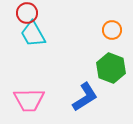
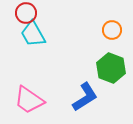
red circle: moved 1 px left
pink trapezoid: rotated 36 degrees clockwise
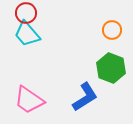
cyan trapezoid: moved 6 px left; rotated 12 degrees counterclockwise
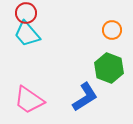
green hexagon: moved 2 px left
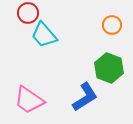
red circle: moved 2 px right
orange circle: moved 5 px up
cyan trapezoid: moved 17 px right, 1 px down
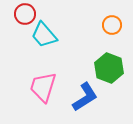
red circle: moved 3 px left, 1 px down
pink trapezoid: moved 14 px right, 13 px up; rotated 72 degrees clockwise
